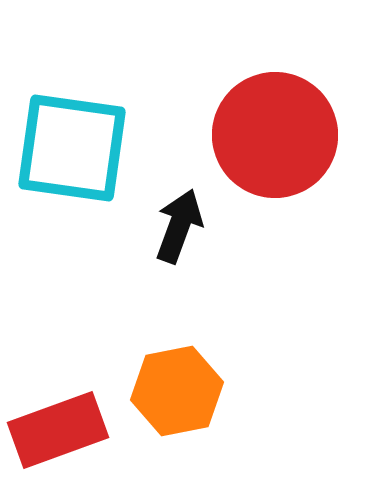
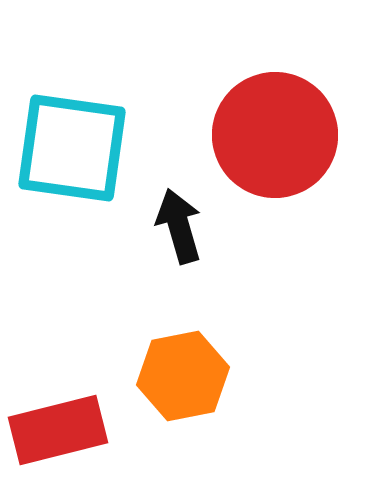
black arrow: rotated 36 degrees counterclockwise
orange hexagon: moved 6 px right, 15 px up
red rectangle: rotated 6 degrees clockwise
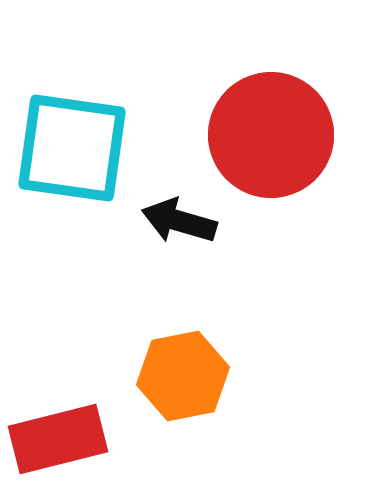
red circle: moved 4 px left
black arrow: moved 5 px up; rotated 58 degrees counterclockwise
red rectangle: moved 9 px down
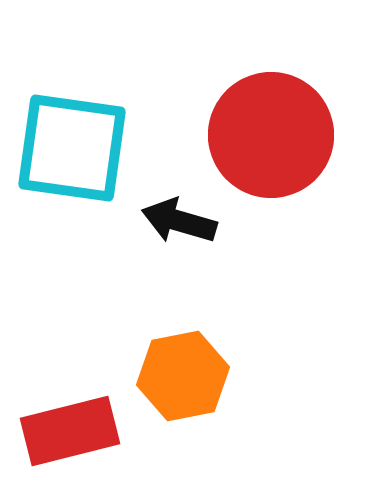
red rectangle: moved 12 px right, 8 px up
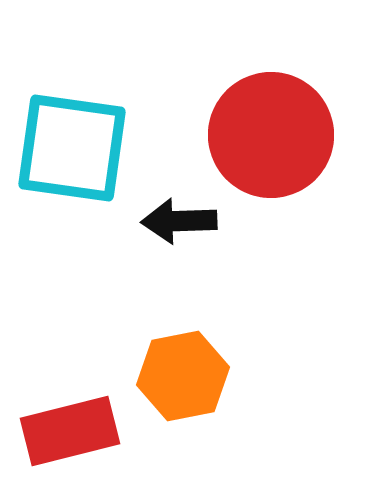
black arrow: rotated 18 degrees counterclockwise
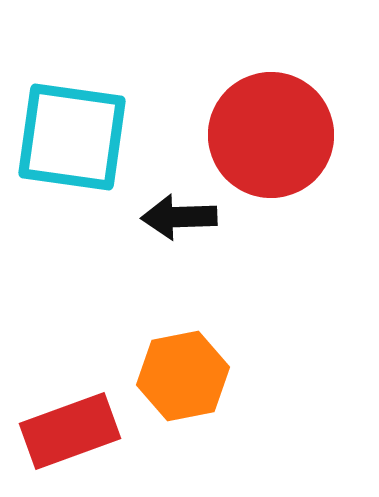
cyan square: moved 11 px up
black arrow: moved 4 px up
red rectangle: rotated 6 degrees counterclockwise
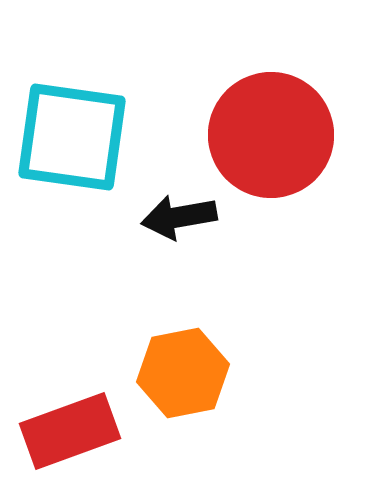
black arrow: rotated 8 degrees counterclockwise
orange hexagon: moved 3 px up
